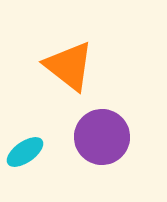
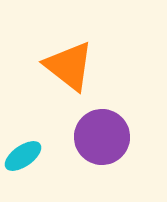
cyan ellipse: moved 2 px left, 4 px down
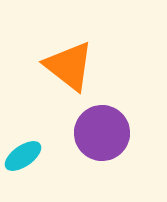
purple circle: moved 4 px up
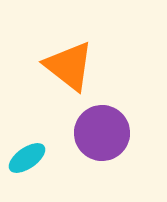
cyan ellipse: moved 4 px right, 2 px down
